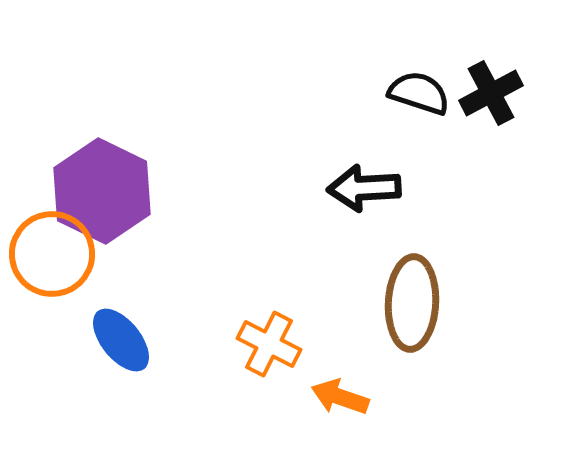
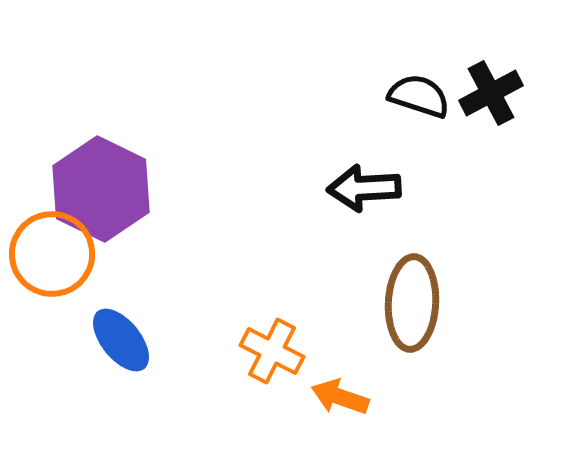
black semicircle: moved 3 px down
purple hexagon: moved 1 px left, 2 px up
orange cross: moved 3 px right, 7 px down
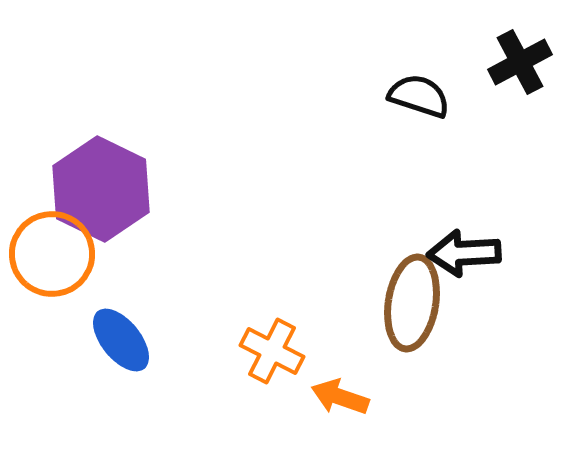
black cross: moved 29 px right, 31 px up
black arrow: moved 100 px right, 65 px down
brown ellipse: rotated 6 degrees clockwise
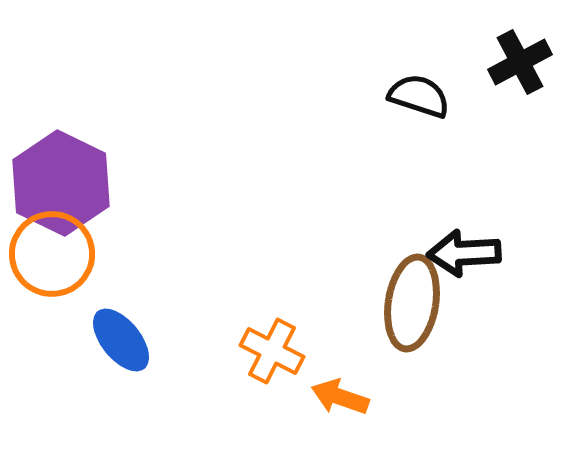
purple hexagon: moved 40 px left, 6 px up
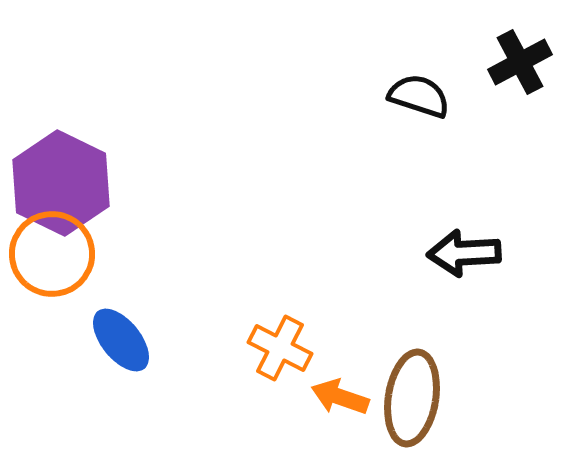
brown ellipse: moved 95 px down
orange cross: moved 8 px right, 3 px up
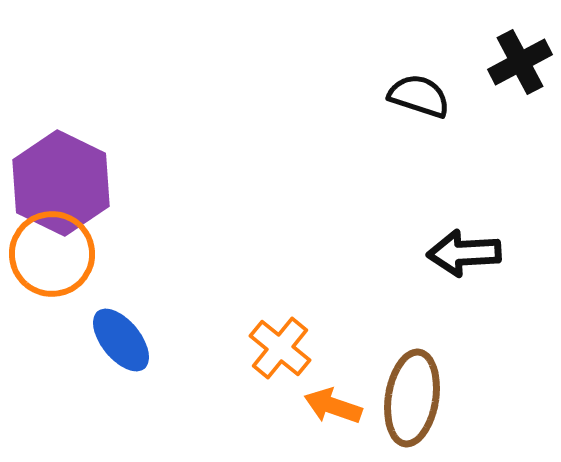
orange cross: rotated 12 degrees clockwise
orange arrow: moved 7 px left, 9 px down
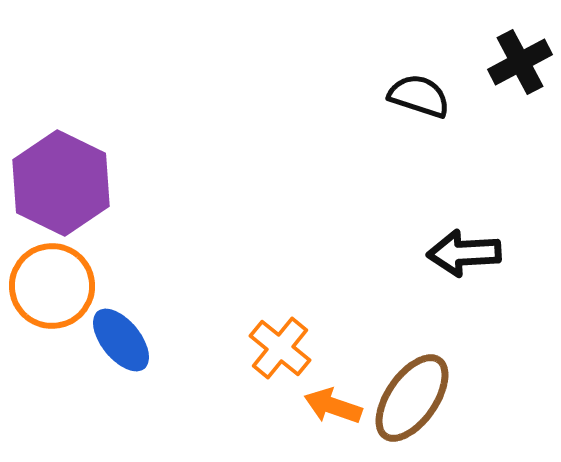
orange circle: moved 32 px down
brown ellipse: rotated 26 degrees clockwise
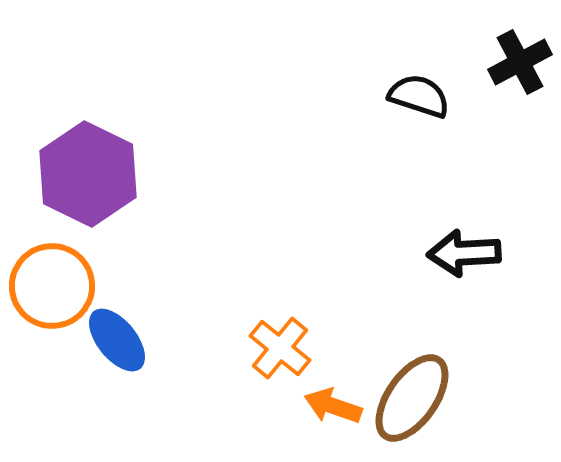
purple hexagon: moved 27 px right, 9 px up
blue ellipse: moved 4 px left
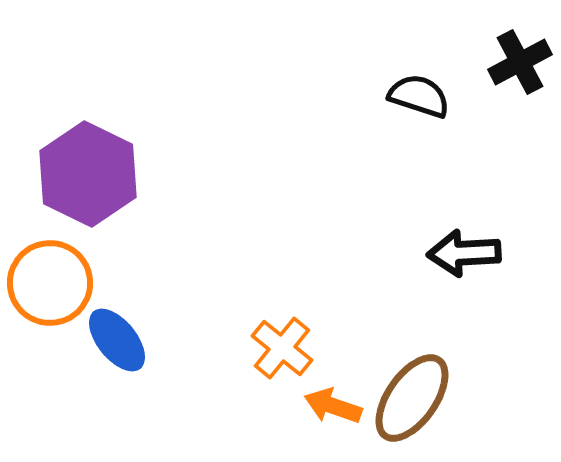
orange circle: moved 2 px left, 3 px up
orange cross: moved 2 px right
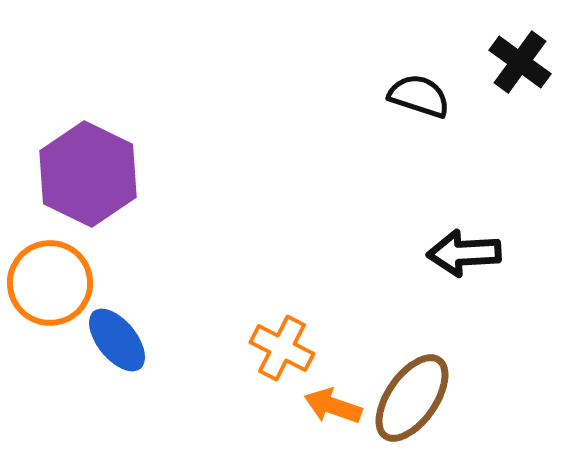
black cross: rotated 26 degrees counterclockwise
orange cross: rotated 12 degrees counterclockwise
